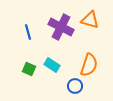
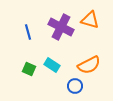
orange semicircle: rotated 45 degrees clockwise
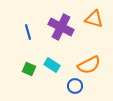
orange triangle: moved 4 px right, 1 px up
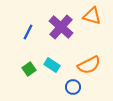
orange triangle: moved 2 px left, 3 px up
purple cross: rotated 15 degrees clockwise
blue line: rotated 42 degrees clockwise
green square: rotated 32 degrees clockwise
blue circle: moved 2 px left, 1 px down
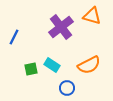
purple cross: rotated 10 degrees clockwise
blue line: moved 14 px left, 5 px down
green square: moved 2 px right; rotated 24 degrees clockwise
blue circle: moved 6 px left, 1 px down
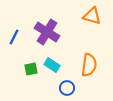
purple cross: moved 14 px left, 5 px down; rotated 20 degrees counterclockwise
orange semicircle: rotated 55 degrees counterclockwise
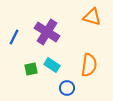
orange triangle: moved 1 px down
